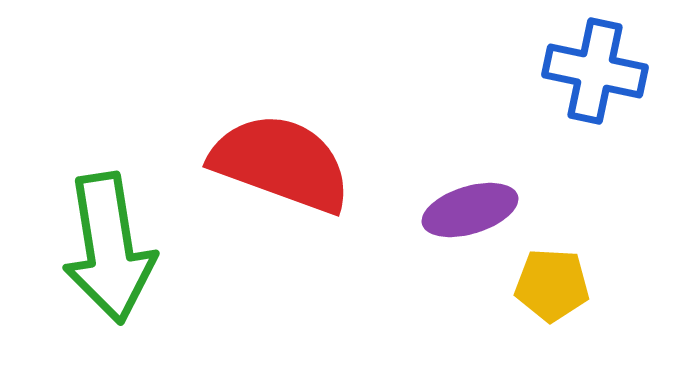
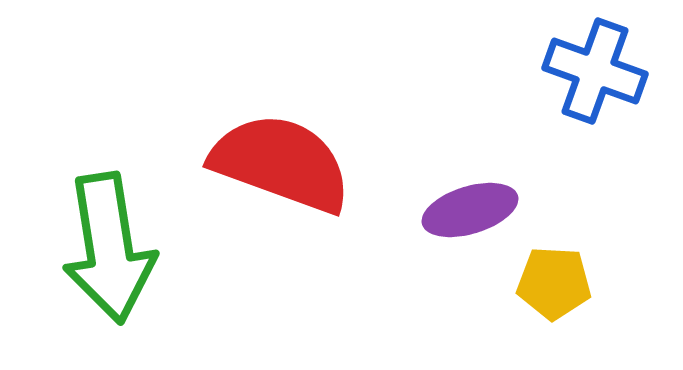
blue cross: rotated 8 degrees clockwise
yellow pentagon: moved 2 px right, 2 px up
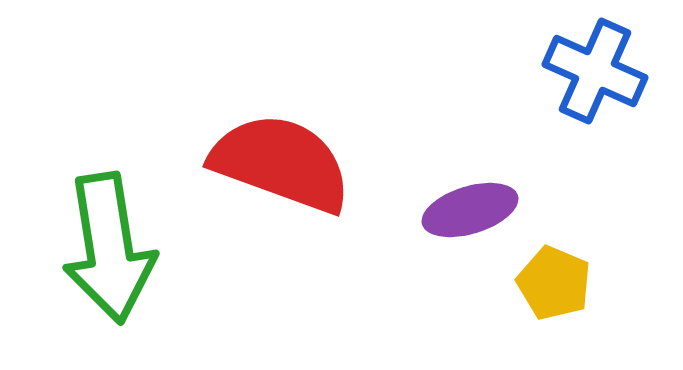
blue cross: rotated 4 degrees clockwise
yellow pentagon: rotated 20 degrees clockwise
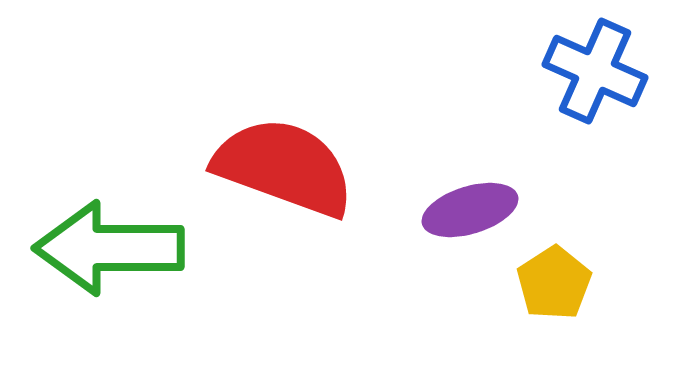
red semicircle: moved 3 px right, 4 px down
green arrow: rotated 99 degrees clockwise
yellow pentagon: rotated 16 degrees clockwise
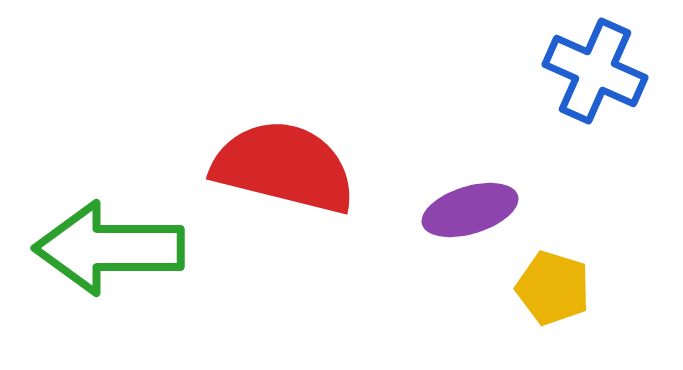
red semicircle: rotated 6 degrees counterclockwise
yellow pentagon: moved 1 px left, 5 px down; rotated 22 degrees counterclockwise
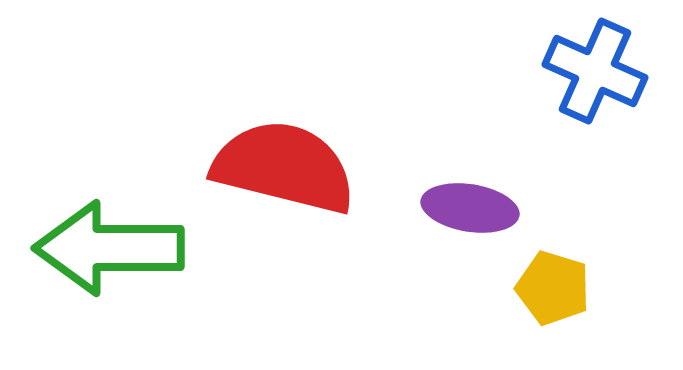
purple ellipse: moved 2 px up; rotated 26 degrees clockwise
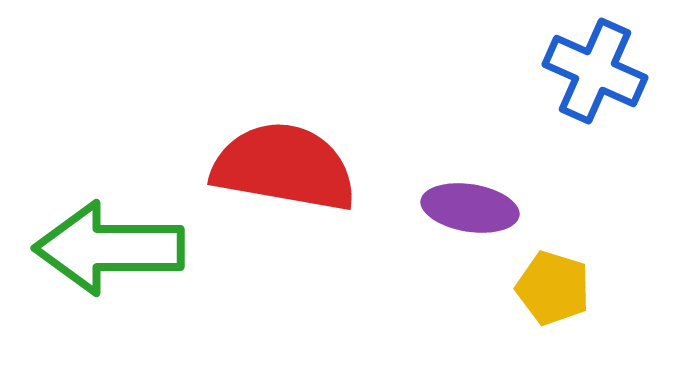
red semicircle: rotated 4 degrees counterclockwise
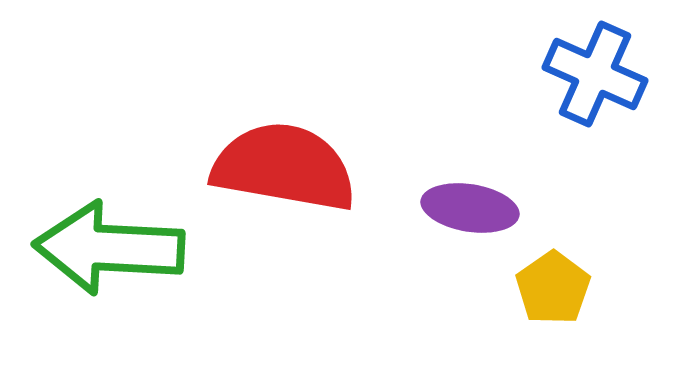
blue cross: moved 3 px down
green arrow: rotated 3 degrees clockwise
yellow pentagon: rotated 20 degrees clockwise
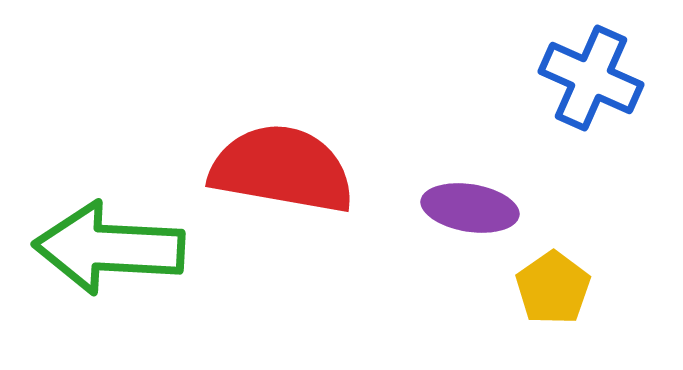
blue cross: moved 4 px left, 4 px down
red semicircle: moved 2 px left, 2 px down
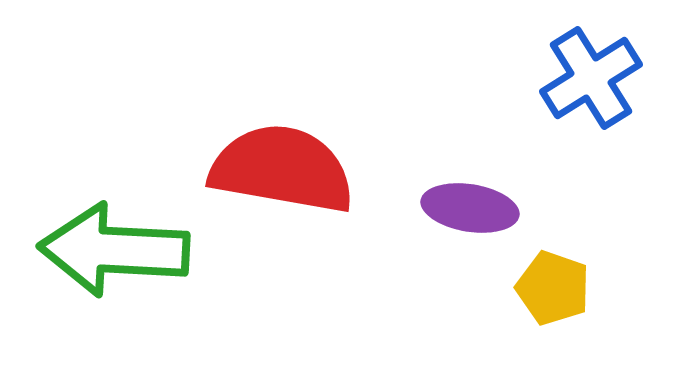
blue cross: rotated 34 degrees clockwise
green arrow: moved 5 px right, 2 px down
yellow pentagon: rotated 18 degrees counterclockwise
